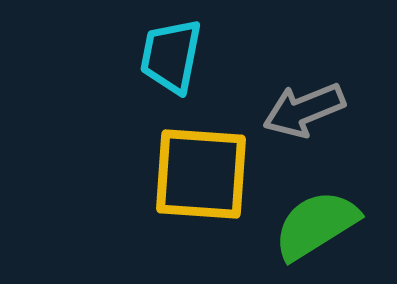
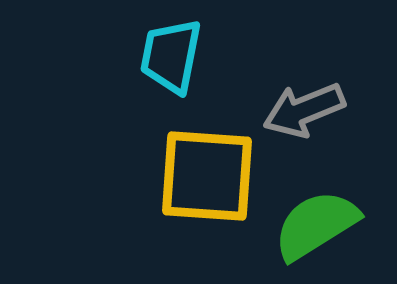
yellow square: moved 6 px right, 2 px down
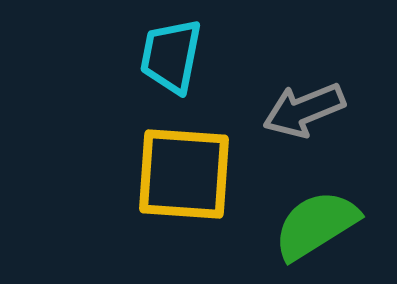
yellow square: moved 23 px left, 2 px up
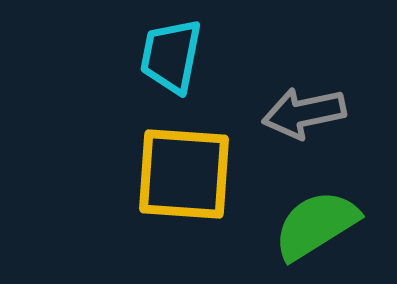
gray arrow: moved 3 px down; rotated 10 degrees clockwise
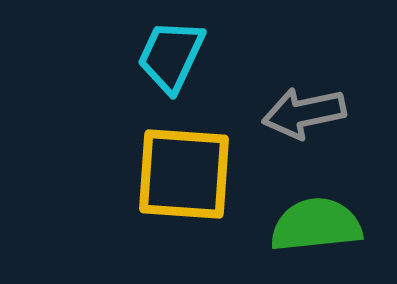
cyan trapezoid: rotated 14 degrees clockwise
green semicircle: rotated 26 degrees clockwise
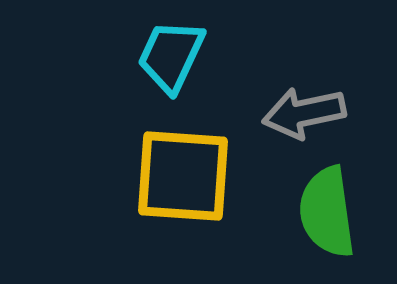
yellow square: moved 1 px left, 2 px down
green semicircle: moved 11 px right, 13 px up; rotated 92 degrees counterclockwise
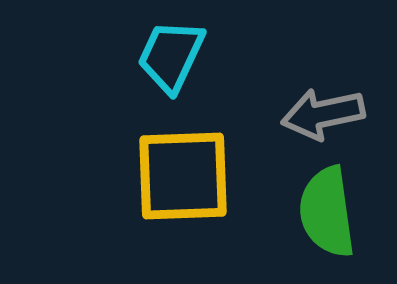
gray arrow: moved 19 px right, 1 px down
yellow square: rotated 6 degrees counterclockwise
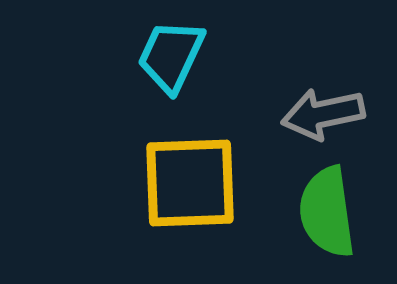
yellow square: moved 7 px right, 7 px down
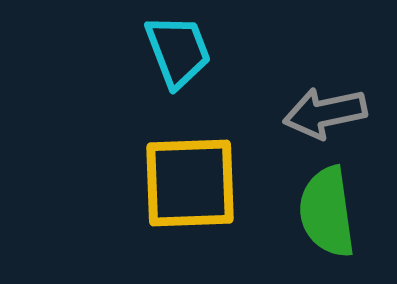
cyan trapezoid: moved 7 px right, 5 px up; rotated 134 degrees clockwise
gray arrow: moved 2 px right, 1 px up
